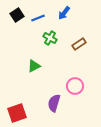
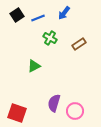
pink circle: moved 25 px down
red square: rotated 36 degrees clockwise
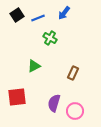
brown rectangle: moved 6 px left, 29 px down; rotated 32 degrees counterclockwise
red square: moved 16 px up; rotated 24 degrees counterclockwise
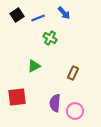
blue arrow: rotated 80 degrees counterclockwise
purple semicircle: moved 1 px right; rotated 12 degrees counterclockwise
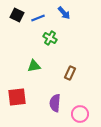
black square: rotated 32 degrees counterclockwise
green triangle: rotated 16 degrees clockwise
brown rectangle: moved 3 px left
pink circle: moved 5 px right, 3 px down
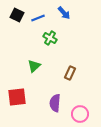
green triangle: rotated 32 degrees counterclockwise
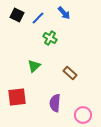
blue line: rotated 24 degrees counterclockwise
brown rectangle: rotated 72 degrees counterclockwise
pink circle: moved 3 px right, 1 px down
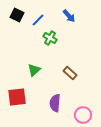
blue arrow: moved 5 px right, 3 px down
blue line: moved 2 px down
green triangle: moved 4 px down
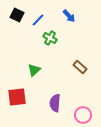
brown rectangle: moved 10 px right, 6 px up
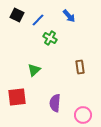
brown rectangle: rotated 40 degrees clockwise
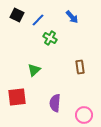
blue arrow: moved 3 px right, 1 px down
pink circle: moved 1 px right
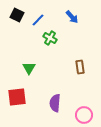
green triangle: moved 5 px left, 2 px up; rotated 16 degrees counterclockwise
